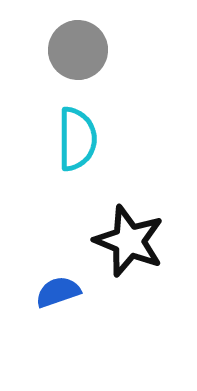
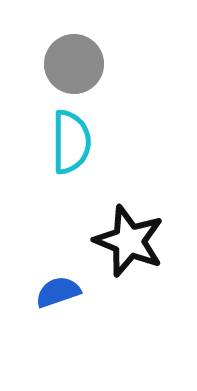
gray circle: moved 4 px left, 14 px down
cyan semicircle: moved 6 px left, 3 px down
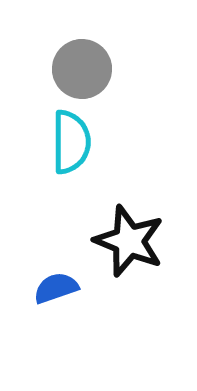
gray circle: moved 8 px right, 5 px down
blue semicircle: moved 2 px left, 4 px up
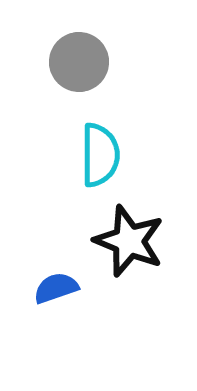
gray circle: moved 3 px left, 7 px up
cyan semicircle: moved 29 px right, 13 px down
